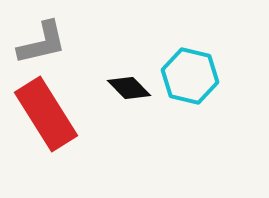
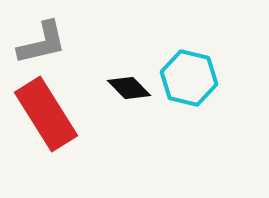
cyan hexagon: moved 1 px left, 2 px down
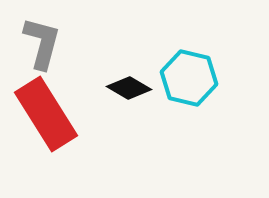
gray L-shape: rotated 62 degrees counterclockwise
black diamond: rotated 15 degrees counterclockwise
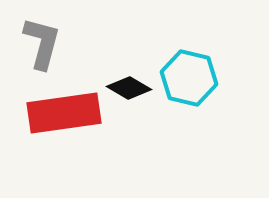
red rectangle: moved 18 px right, 1 px up; rotated 66 degrees counterclockwise
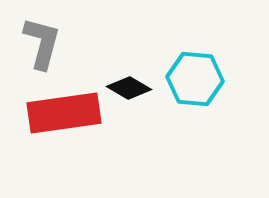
cyan hexagon: moved 6 px right, 1 px down; rotated 8 degrees counterclockwise
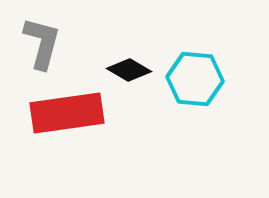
black diamond: moved 18 px up
red rectangle: moved 3 px right
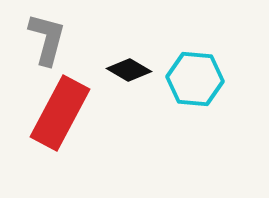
gray L-shape: moved 5 px right, 4 px up
red rectangle: moved 7 px left; rotated 54 degrees counterclockwise
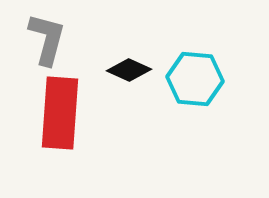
black diamond: rotated 6 degrees counterclockwise
red rectangle: rotated 24 degrees counterclockwise
